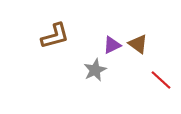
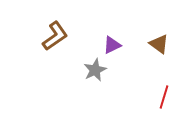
brown L-shape: rotated 20 degrees counterclockwise
brown triangle: moved 21 px right
red line: moved 3 px right, 17 px down; rotated 65 degrees clockwise
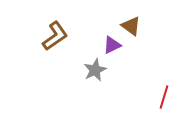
brown triangle: moved 28 px left, 18 px up
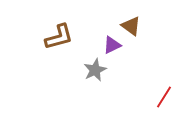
brown L-shape: moved 4 px right, 1 px down; rotated 20 degrees clockwise
red line: rotated 15 degrees clockwise
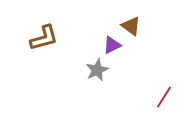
brown L-shape: moved 15 px left, 1 px down
gray star: moved 2 px right
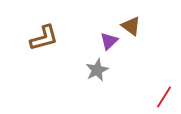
purple triangle: moved 3 px left, 4 px up; rotated 18 degrees counterclockwise
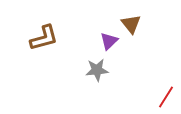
brown triangle: moved 2 px up; rotated 15 degrees clockwise
gray star: rotated 20 degrees clockwise
red line: moved 2 px right
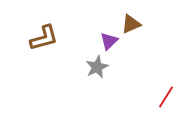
brown triangle: rotated 45 degrees clockwise
gray star: moved 3 px up; rotated 20 degrees counterclockwise
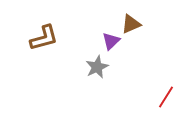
purple triangle: moved 2 px right
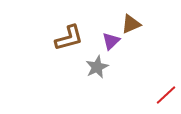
brown L-shape: moved 25 px right
red line: moved 2 px up; rotated 15 degrees clockwise
